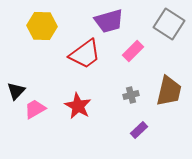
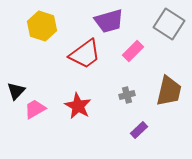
yellow hexagon: rotated 16 degrees clockwise
gray cross: moved 4 px left
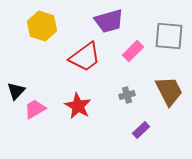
gray square: moved 12 px down; rotated 28 degrees counterclockwise
red trapezoid: moved 3 px down
brown trapezoid: rotated 40 degrees counterclockwise
purple rectangle: moved 2 px right
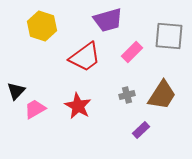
purple trapezoid: moved 1 px left, 1 px up
pink rectangle: moved 1 px left, 1 px down
brown trapezoid: moved 7 px left, 4 px down; rotated 60 degrees clockwise
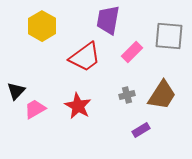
purple trapezoid: rotated 116 degrees clockwise
yellow hexagon: rotated 12 degrees clockwise
purple rectangle: rotated 12 degrees clockwise
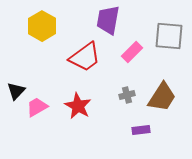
brown trapezoid: moved 2 px down
pink trapezoid: moved 2 px right, 2 px up
purple rectangle: rotated 24 degrees clockwise
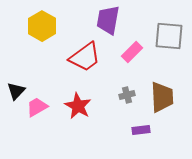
brown trapezoid: rotated 36 degrees counterclockwise
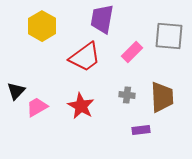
purple trapezoid: moved 6 px left, 1 px up
gray cross: rotated 21 degrees clockwise
red star: moved 3 px right
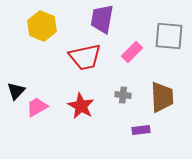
yellow hexagon: rotated 8 degrees counterclockwise
red trapezoid: rotated 24 degrees clockwise
gray cross: moved 4 px left
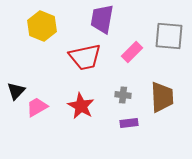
purple rectangle: moved 12 px left, 7 px up
